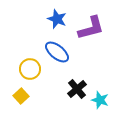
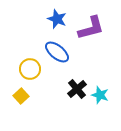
cyan star: moved 5 px up
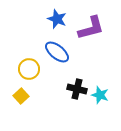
yellow circle: moved 1 px left
black cross: rotated 36 degrees counterclockwise
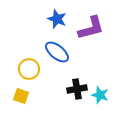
black cross: rotated 24 degrees counterclockwise
yellow square: rotated 28 degrees counterclockwise
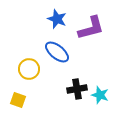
yellow square: moved 3 px left, 4 px down
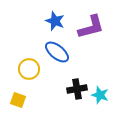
blue star: moved 2 px left, 2 px down
purple L-shape: moved 1 px up
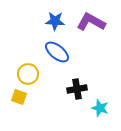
blue star: rotated 18 degrees counterclockwise
purple L-shape: moved 5 px up; rotated 136 degrees counterclockwise
yellow circle: moved 1 px left, 5 px down
cyan star: moved 13 px down
yellow square: moved 1 px right, 3 px up
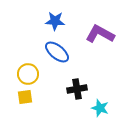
purple L-shape: moved 9 px right, 12 px down
yellow square: moved 6 px right; rotated 28 degrees counterclockwise
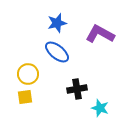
blue star: moved 2 px right, 2 px down; rotated 18 degrees counterclockwise
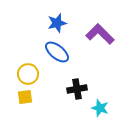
purple L-shape: rotated 16 degrees clockwise
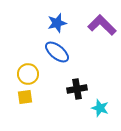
purple L-shape: moved 2 px right, 9 px up
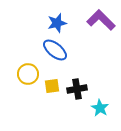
purple L-shape: moved 1 px left, 5 px up
blue ellipse: moved 2 px left, 2 px up
yellow square: moved 27 px right, 11 px up
cyan star: rotated 12 degrees clockwise
